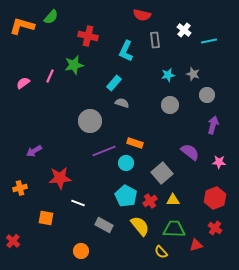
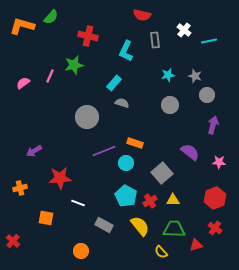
gray star at (193, 74): moved 2 px right, 2 px down
gray circle at (90, 121): moved 3 px left, 4 px up
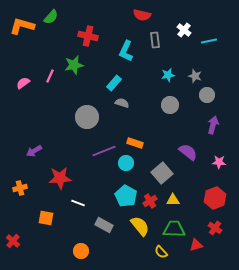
purple semicircle at (190, 152): moved 2 px left
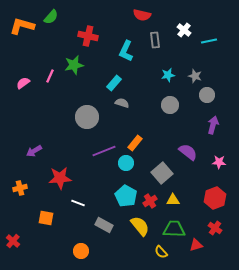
orange rectangle at (135, 143): rotated 70 degrees counterclockwise
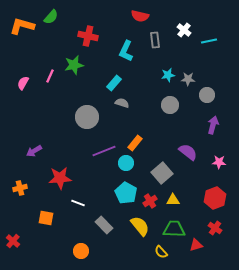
red semicircle at (142, 15): moved 2 px left, 1 px down
gray star at (195, 76): moved 7 px left, 3 px down; rotated 16 degrees counterclockwise
pink semicircle at (23, 83): rotated 24 degrees counterclockwise
cyan pentagon at (126, 196): moved 3 px up
gray rectangle at (104, 225): rotated 18 degrees clockwise
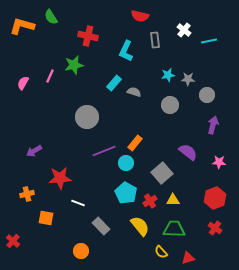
green semicircle at (51, 17): rotated 105 degrees clockwise
gray semicircle at (122, 103): moved 12 px right, 11 px up
orange cross at (20, 188): moved 7 px right, 6 px down
gray rectangle at (104, 225): moved 3 px left, 1 px down
red triangle at (196, 245): moved 8 px left, 13 px down
